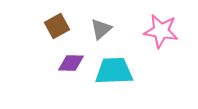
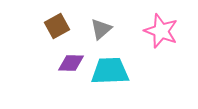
pink star: rotated 12 degrees clockwise
cyan trapezoid: moved 4 px left
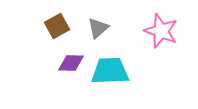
gray triangle: moved 3 px left, 1 px up
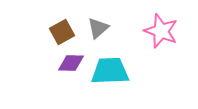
brown square: moved 5 px right, 6 px down
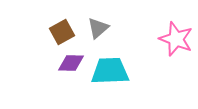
pink star: moved 15 px right, 8 px down
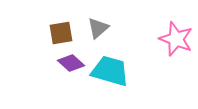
brown square: moved 1 px left, 1 px down; rotated 20 degrees clockwise
purple diamond: rotated 40 degrees clockwise
cyan trapezoid: rotated 18 degrees clockwise
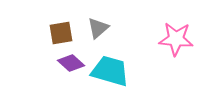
pink star: rotated 16 degrees counterclockwise
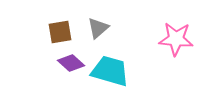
brown square: moved 1 px left, 1 px up
